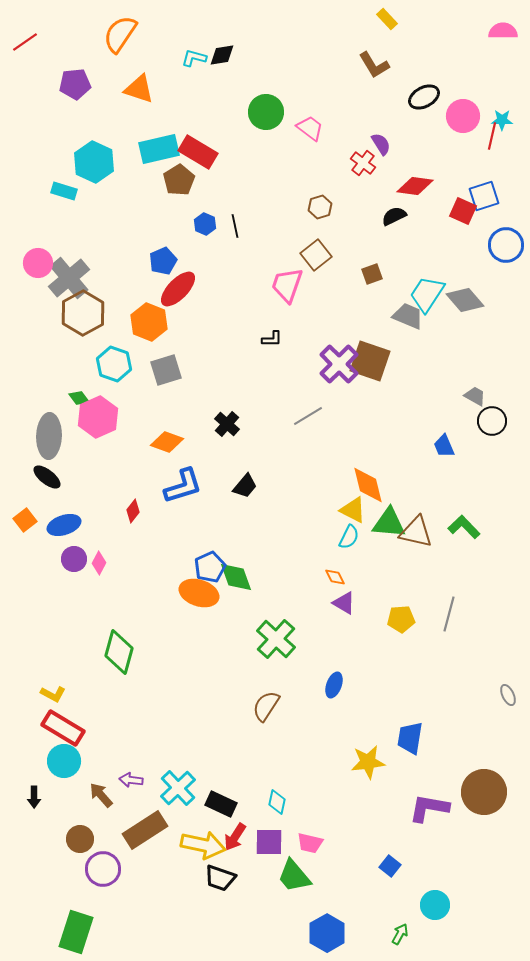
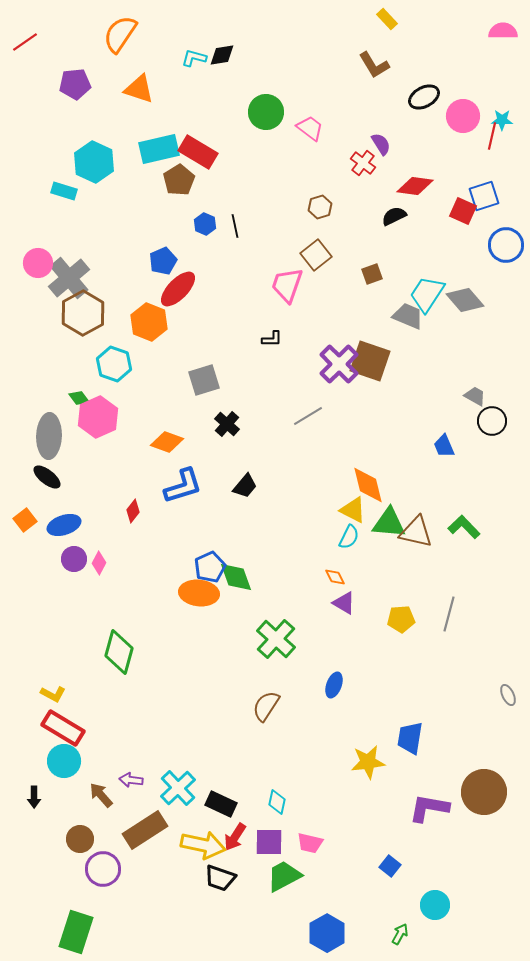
gray square at (166, 370): moved 38 px right, 10 px down
orange ellipse at (199, 593): rotated 12 degrees counterclockwise
green trapezoid at (294, 876): moved 10 px left; rotated 102 degrees clockwise
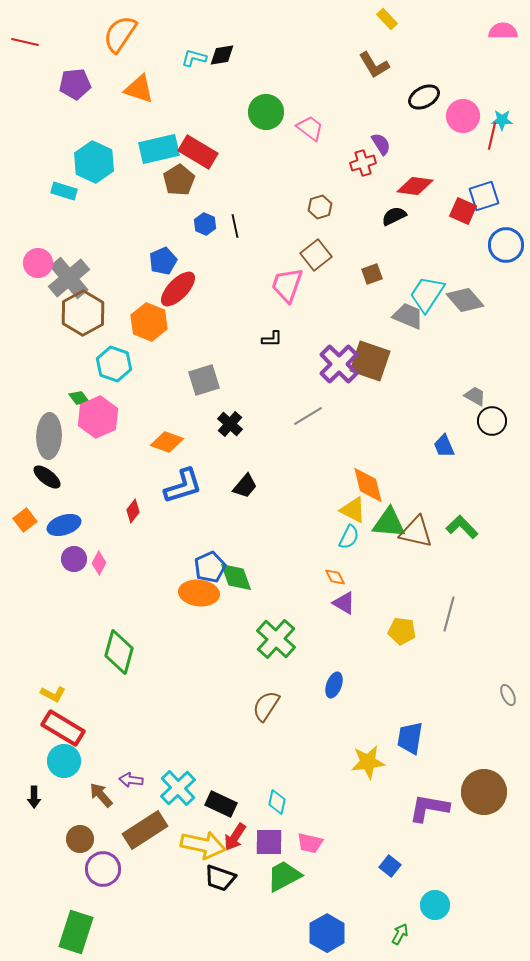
red line at (25, 42): rotated 48 degrees clockwise
red cross at (363, 163): rotated 35 degrees clockwise
black cross at (227, 424): moved 3 px right
green L-shape at (464, 527): moved 2 px left
yellow pentagon at (401, 619): moved 1 px right, 12 px down; rotated 12 degrees clockwise
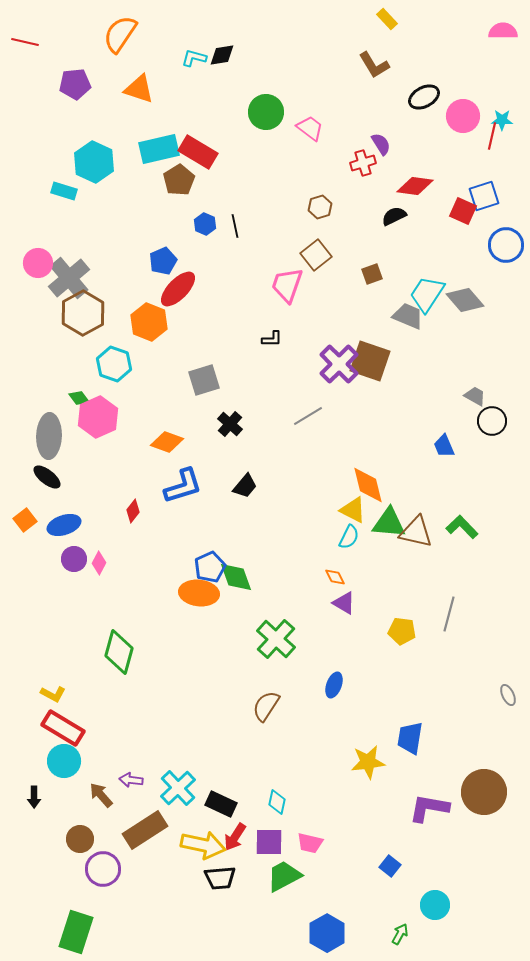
black trapezoid at (220, 878): rotated 24 degrees counterclockwise
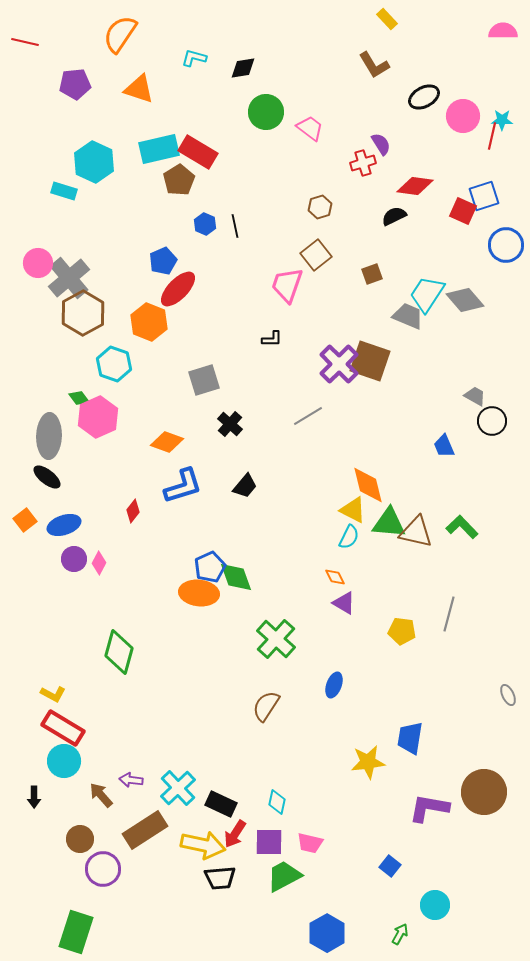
black diamond at (222, 55): moved 21 px right, 13 px down
red arrow at (235, 837): moved 3 px up
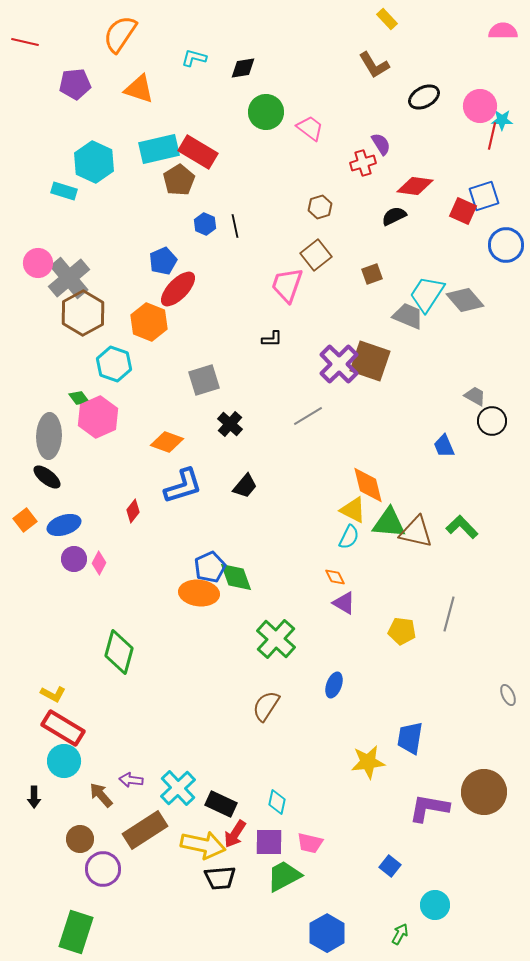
pink circle at (463, 116): moved 17 px right, 10 px up
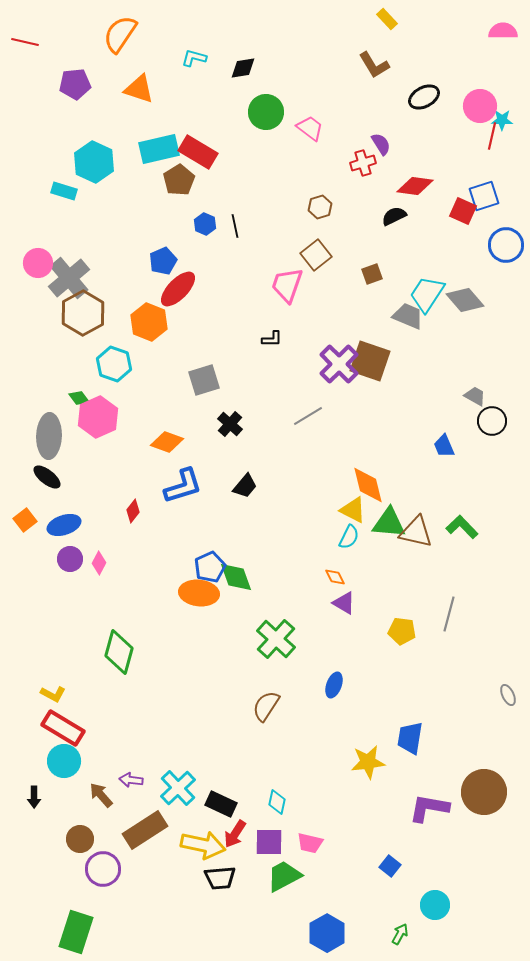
purple circle at (74, 559): moved 4 px left
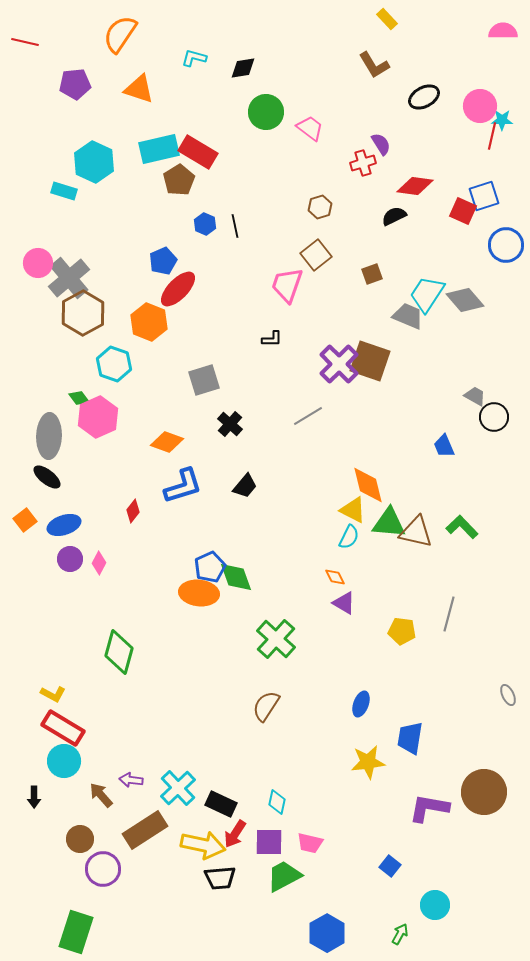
black circle at (492, 421): moved 2 px right, 4 px up
blue ellipse at (334, 685): moved 27 px right, 19 px down
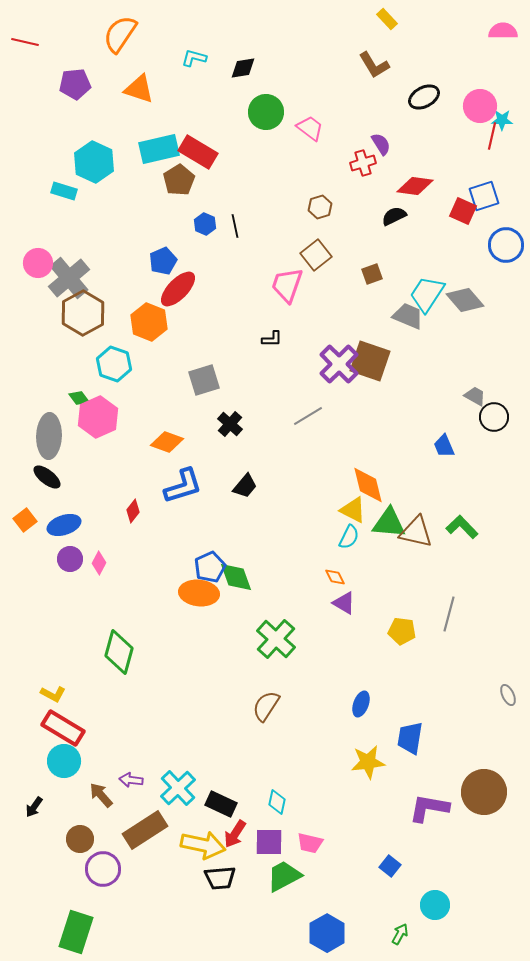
black arrow at (34, 797): moved 10 px down; rotated 35 degrees clockwise
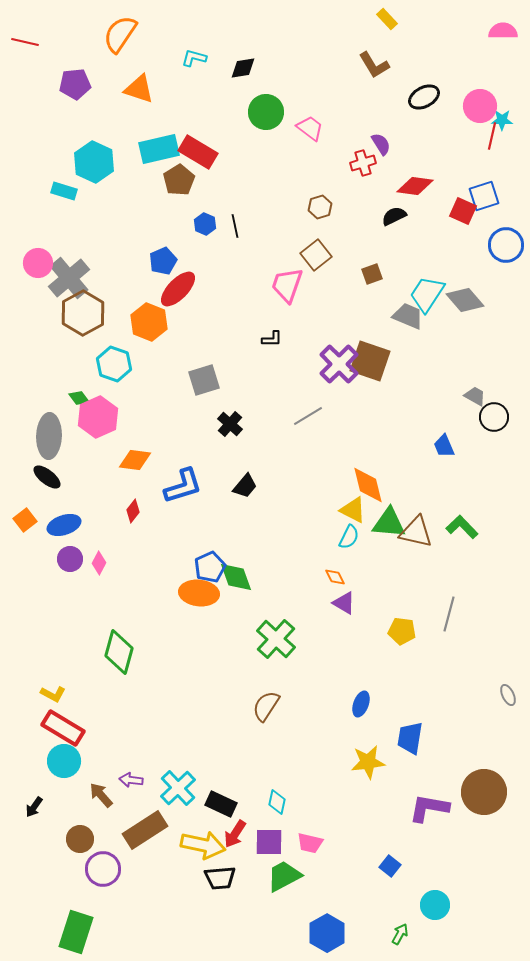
orange diamond at (167, 442): moved 32 px left, 18 px down; rotated 12 degrees counterclockwise
